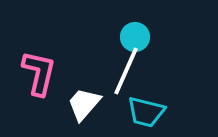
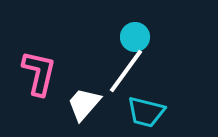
white line: rotated 12 degrees clockwise
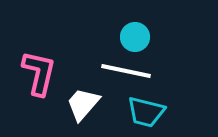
white line: rotated 66 degrees clockwise
white trapezoid: moved 1 px left
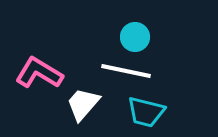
pink L-shape: rotated 72 degrees counterclockwise
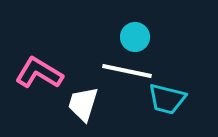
white line: moved 1 px right
white trapezoid: rotated 24 degrees counterclockwise
cyan trapezoid: moved 21 px right, 13 px up
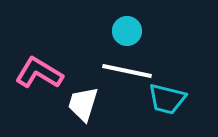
cyan circle: moved 8 px left, 6 px up
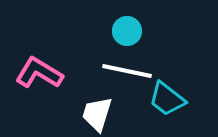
cyan trapezoid: rotated 24 degrees clockwise
white trapezoid: moved 14 px right, 10 px down
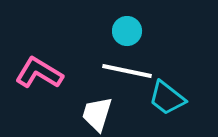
cyan trapezoid: moved 1 px up
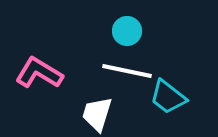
cyan trapezoid: moved 1 px right, 1 px up
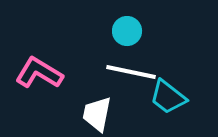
white line: moved 4 px right, 1 px down
white trapezoid: rotated 6 degrees counterclockwise
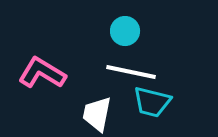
cyan circle: moved 2 px left
pink L-shape: moved 3 px right
cyan trapezoid: moved 16 px left, 5 px down; rotated 24 degrees counterclockwise
